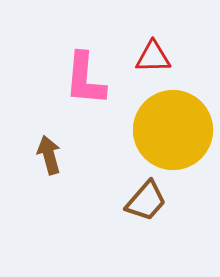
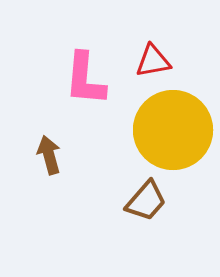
red triangle: moved 4 px down; rotated 9 degrees counterclockwise
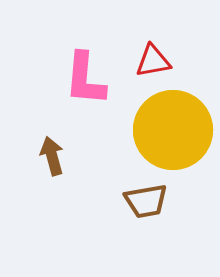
brown arrow: moved 3 px right, 1 px down
brown trapezoid: rotated 39 degrees clockwise
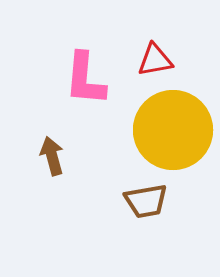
red triangle: moved 2 px right, 1 px up
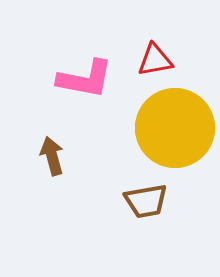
pink L-shape: rotated 84 degrees counterclockwise
yellow circle: moved 2 px right, 2 px up
